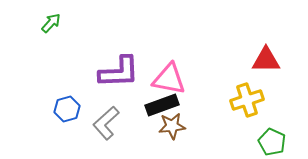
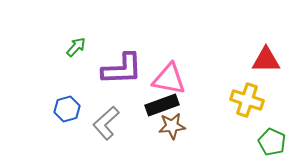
green arrow: moved 25 px right, 24 px down
purple L-shape: moved 3 px right, 3 px up
yellow cross: rotated 36 degrees clockwise
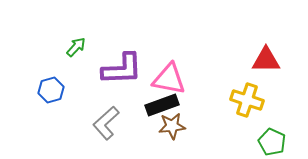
blue hexagon: moved 16 px left, 19 px up
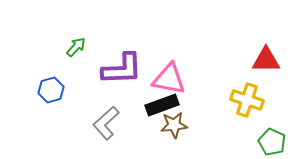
brown star: moved 2 px right, 1 px up
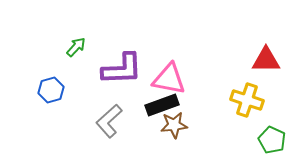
gray L-shape: moved 3 px right, 2 px up
green pentagon: moved 2 px up
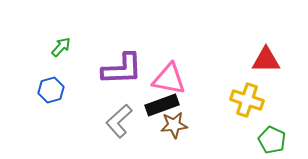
green arrow: moved 15 px left
gray L-shape: moved 10 px right
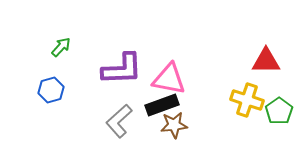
red triangle: moved 1 px down
green pentagon: moved 7 px right, 29 px up; rotated 12 degrees clockwise
